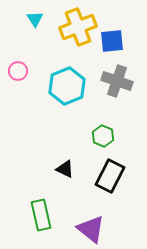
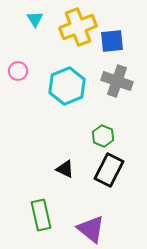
black rectangle: moved 1 px left, 6 px up
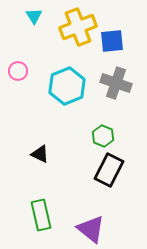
cyan triangle: moved 1 px left, 3 px up
gray cross: moved 1 px left, 2 px down
black triangle: moved 25 px left, 15 px up
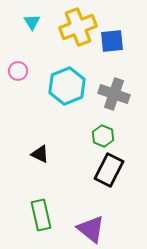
cyan triangle: moved 2 px left, 6 px down
gray cross: moved 2 px left, 11 px down
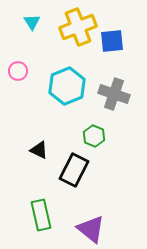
green hexagon: moved 9 px left
black triangle: moved 1 px left, 4 px up
black rectangle: moved 35 px left
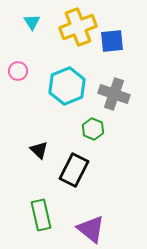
green hexagon: moved 1 px left, 7 px up
black triangle: rotated 18 degrees clockwise
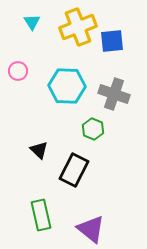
cyan hexagon: rotated 24 degrees clockwise
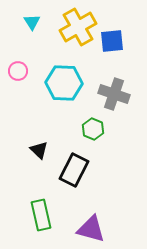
yellow cross: rotated 9 degrees counterclockwise
cyan hexagon: moved 3 px left, 3 px up
purple triangle: rotated 24 degrees counterclockwise
